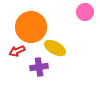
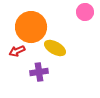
purple cross: moved 5 px down
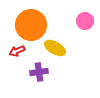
pink circle: moved 9 px down
orange circle: moved 2 px up
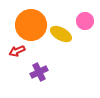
yellow ellipse: moved 6 px right, 14 px up
purple cross: rotated 18 degrees counterclockwise
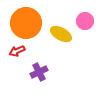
orange circle: moved 5 px left, 2 px up
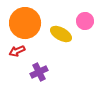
orange circle: moved 1 px left
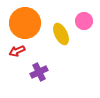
pink circle: moved 1 px left
yellow ellipse: rotated 35 degrees clockwise
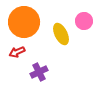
orange circle: moved 1 px left, 1 px up
red arrow: moved 1 px down
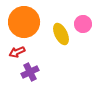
pink circle: moved 1 px left, 3 px down
purple cross: moved 9 px left
